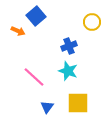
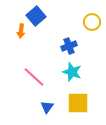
orange arrow: moved 3 px right; rotated 72 degrees clockwise
cyan star: moved 4 px right, 1 px down
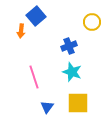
pink line: rotated 30 degrees clockwise
